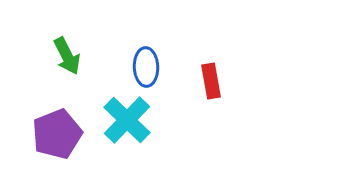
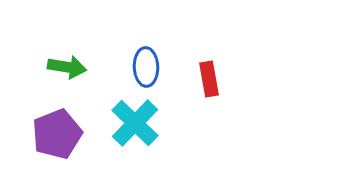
green arrow: moved 11 px down; rotated 54 degrees counterclockwise
red rectangle: moved 2 px left, 2 px up
cyan cross: moved 8 px right, 3 px down
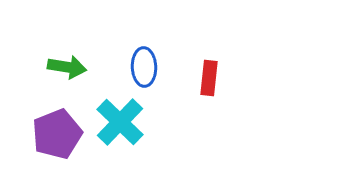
blue ellipse: moved 2 px left
red rectangle: moved 1 px up; rotated 16 degrees clockwise
cyan cross: moved 15 px left, 1 px up
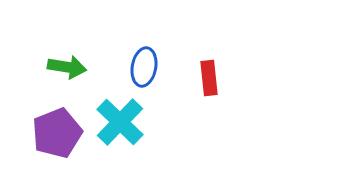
blue ellipse: rotated 12 degrees clockwise
red rectangle: rotated 12 degrees counterclockwise
purple pentagon: moved 1 px up
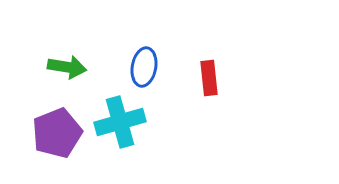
cyan cross: rotated 30 degrees clockwise
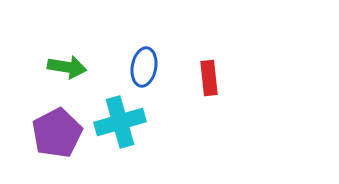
purple pentagon: rotated 6 degrees counterclockwise
